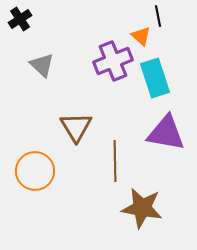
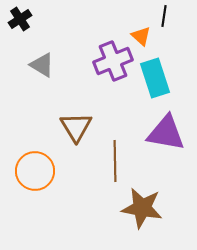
black line: moved 6 px right; rotated 20 degrees clockwise
gray triangle: rotated 12 degrees counterclockwise
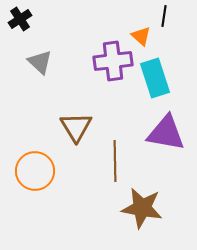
purple cross: rotated 15 degrees clockwise
gray triangle: moved 2 px left, 3 px up; rotated 12 degrees clockwise
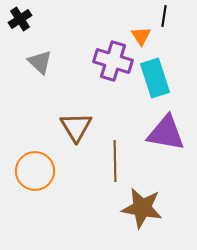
orange triangle: rotated 15 degrees clockwise
purple cross: rotated 24 degrees clockwise
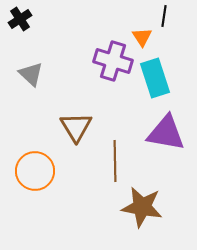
orange triangle: moved 1 px right, 1 px down
gray triangle: moved 9 px left, 12 px down
brown star: moved 1 px up
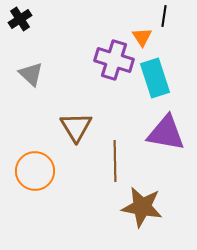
purple cross: moved 1 px right, 1 px up
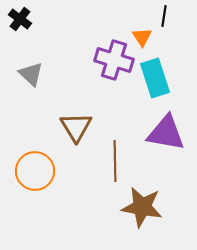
black cross: rotated 20 degrees counterclockwise
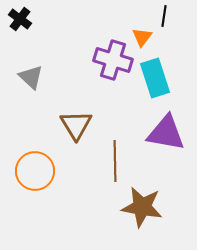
orange triangle: rotated 10 degrees clockwise
purple cross: moved 1 px left
gray triangle: moved 3 px down
brown triangle: moved 2 px up
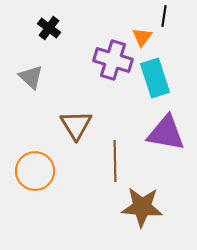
black cross: moved 29 px right, 9 px down
brown star: rotated 6 degrees counterclockwise
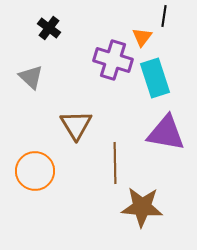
brown line: moved 2 px down
